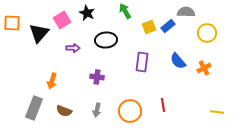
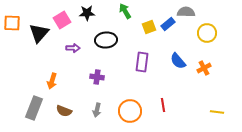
black star: rotated 28 degrees counterclockwise
blue rectangle: moved 2 px up
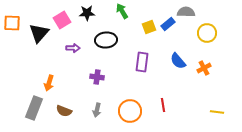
green arrow: moved 3 px left
orange arrow: moved 3 px left, 2 px down
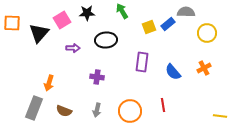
blue semicircle: moved 5 px left, 11 px down
yellow line: moved 3 px right, 4 px down
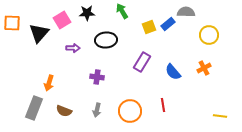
yellow circle: moved 2 px right, 2 px down
purple rectangle: rotated 24 degrees clockwise
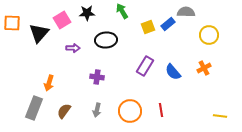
yellow square: moved 1 px left
purple rectangle: moved 3 px right, 4 px down
red line: moved 2 px left, 5 px down
brown semicircle: rotated 105 degrees clockwise
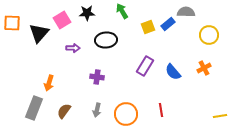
orange circle: moved 4 px left, 3 px down
yellow line: rotated 16 degrees counterclockwise
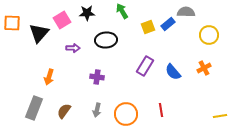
orange arrow: moved 6 px up
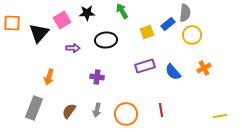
gray semicircle: moved 1 px left, 1 px down; rotated 96 degrees clockwise
yellow square: moved 1 px left, 5 px down
yellow circle: moved 17 px left
purple rectangle: rotated 42 degrees clockwise
brown semicircle: moved 5 px right
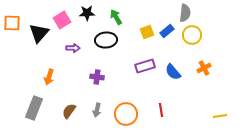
green arrow: moved 6 px left, 6 px down
blue rectangle: moved 1 px left, 7 px down
